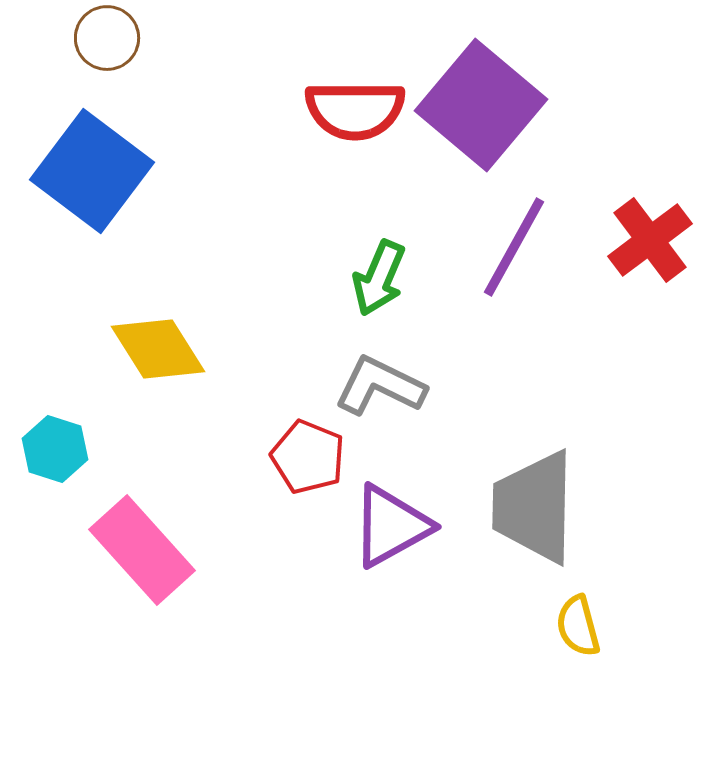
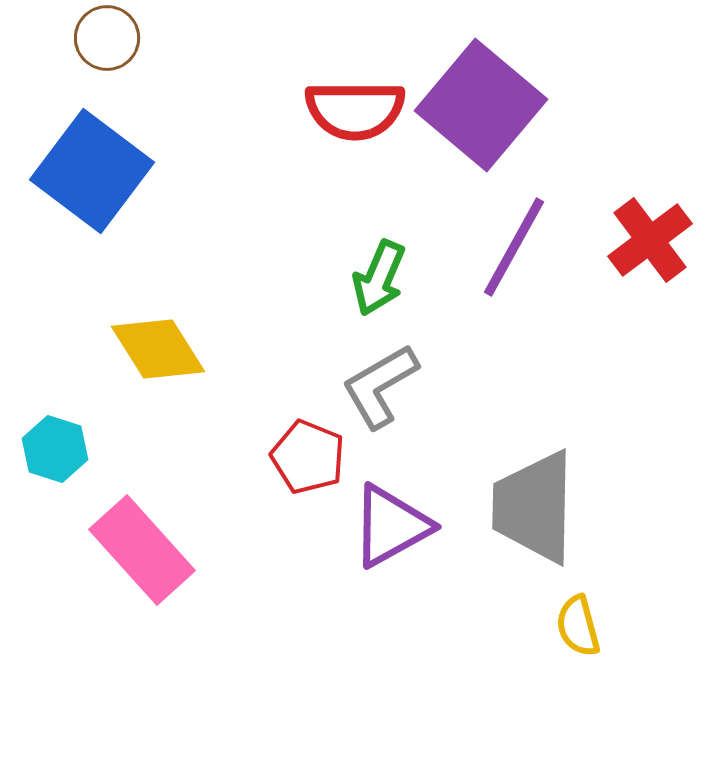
gray L-shape: rotated 56 degrees counterclockwise
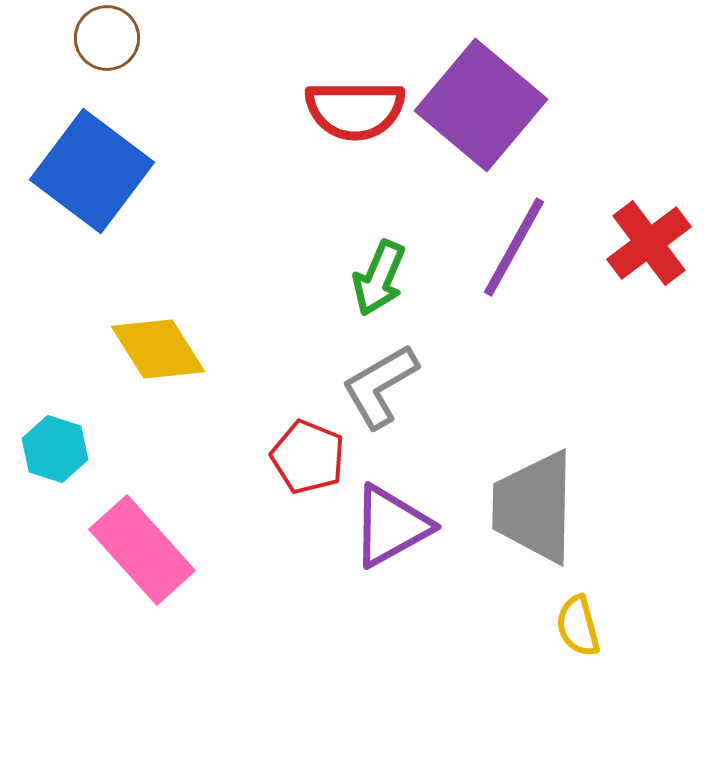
red cross: moved 1 px left, 3 px down
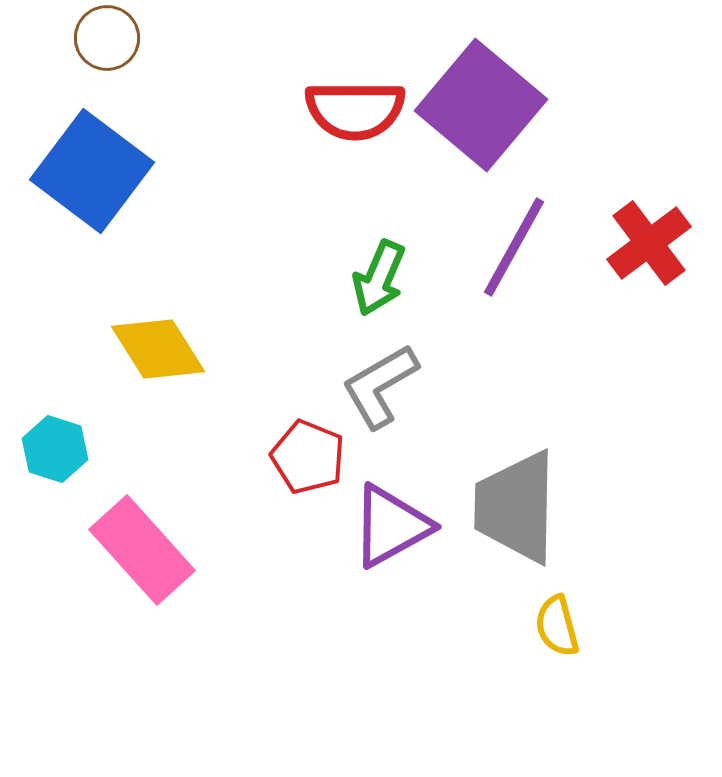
gray trapezoid: moved 18 px left
yellow semicircle: moved 21 px left
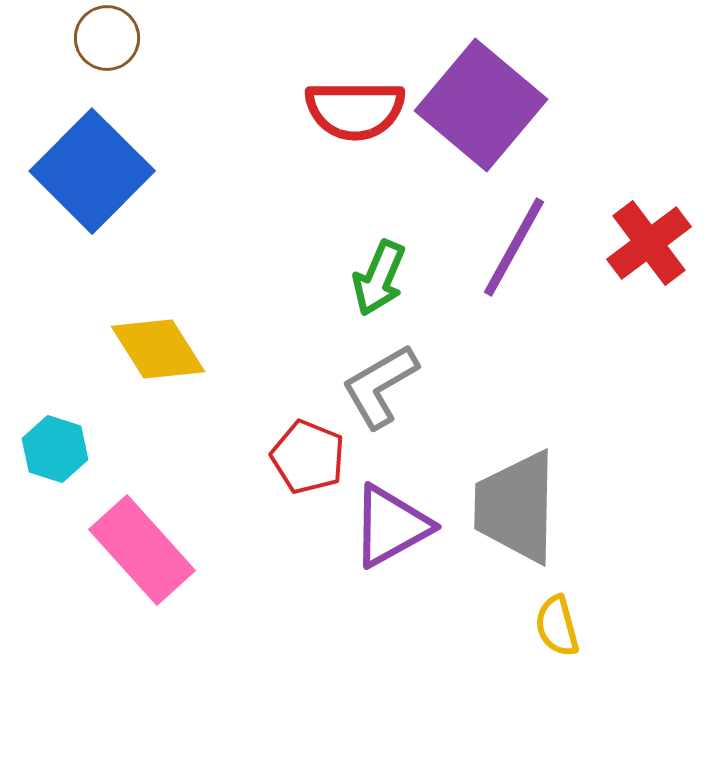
blue square: rotated 8 degrees clockwise
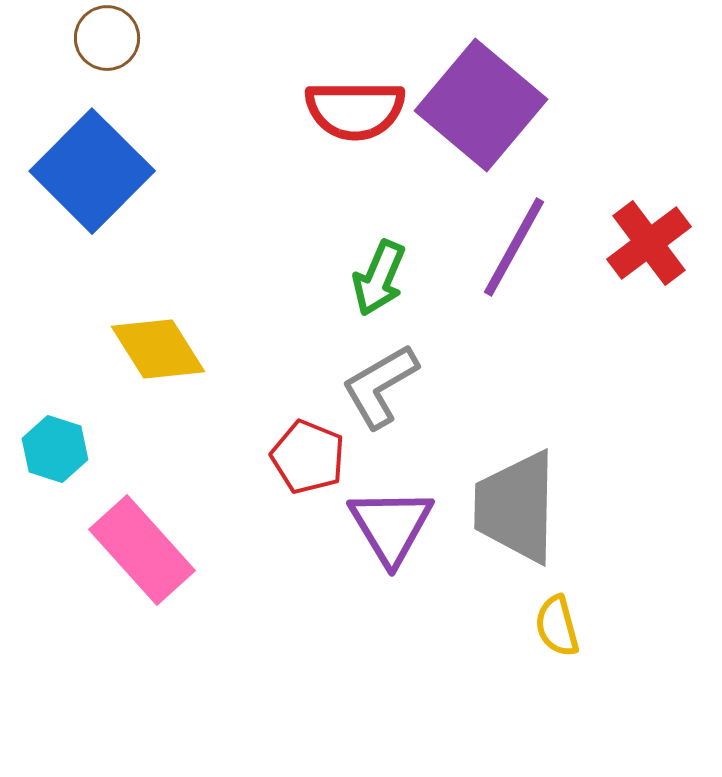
purple triangle: rotated 32 degrees counterclockwise
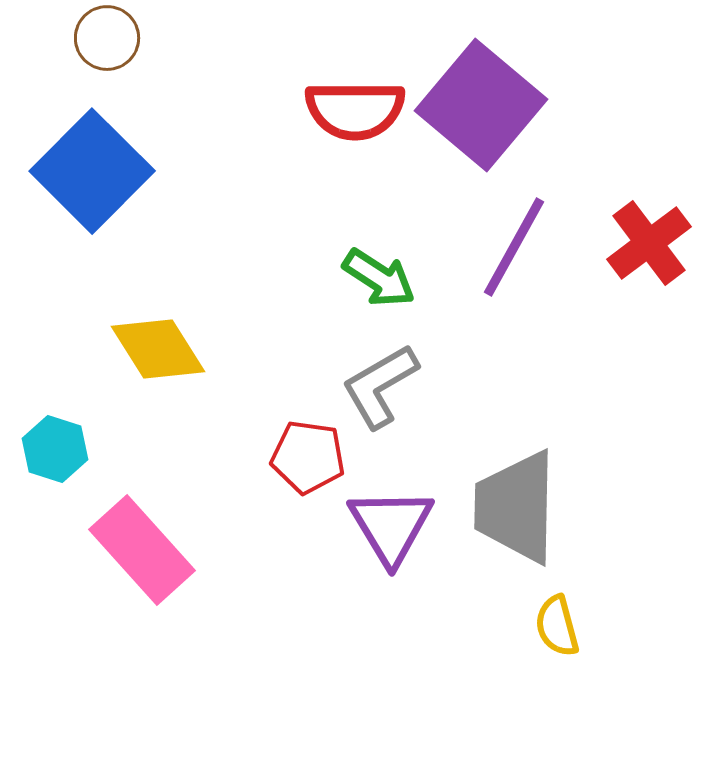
green arrow: rotated 80 degrees counterclockwise
red pentagon: rotated 14 degrees counterclockwise
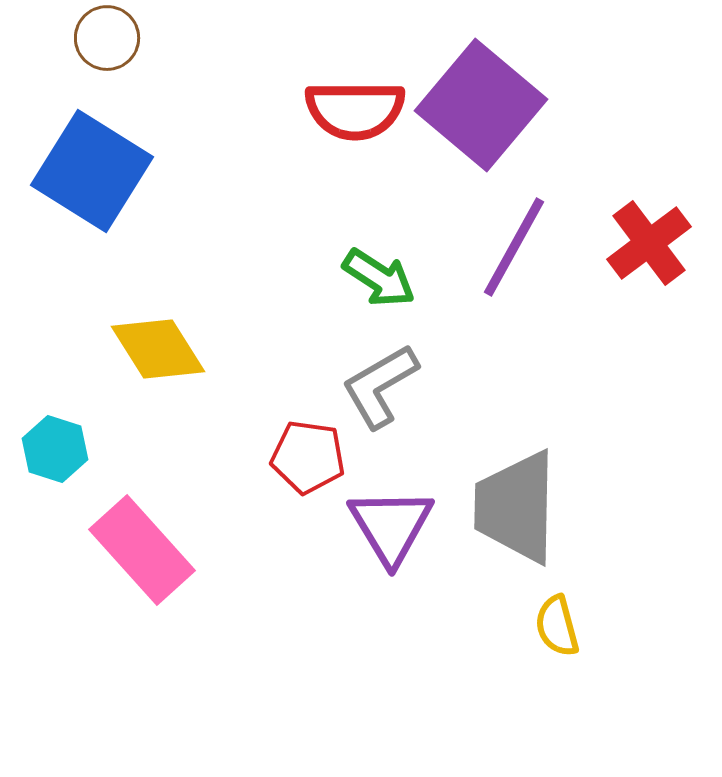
blue square: rotated 13 degrees counterclockwise
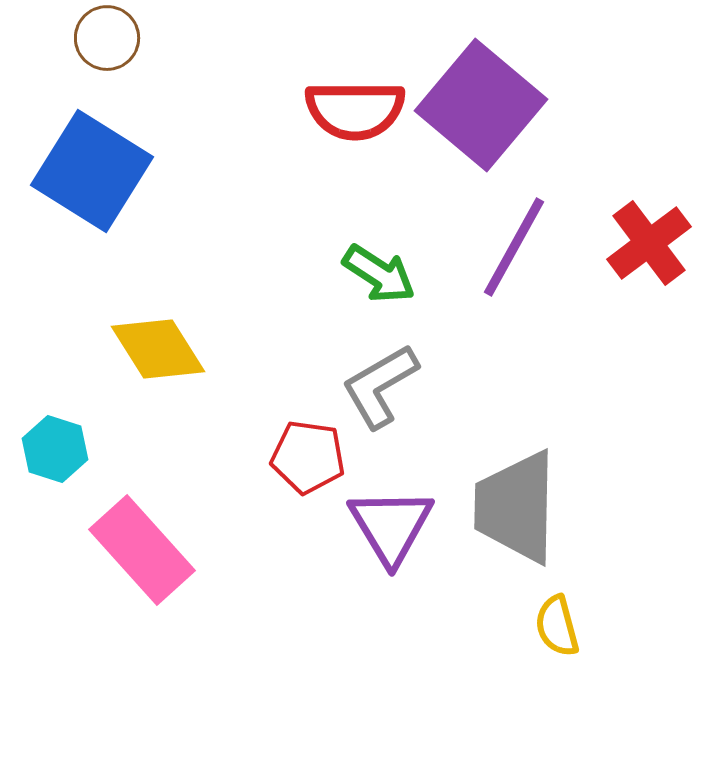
green arrow: moved 4 px up
